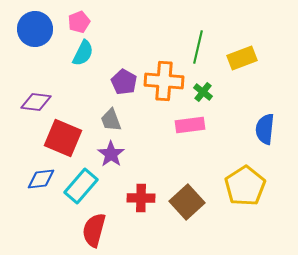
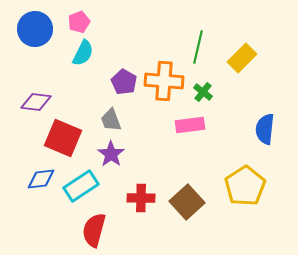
yellow rectangle: rotated 24 degrees counterclockwise
cyan rectangle: rotated 16 degrees clockwise
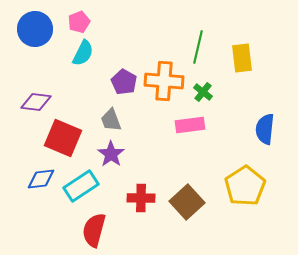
yellow rectangle: rotated 52 degrees counterclockwise
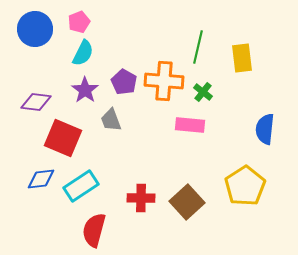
pink rectangle: rotated 12 degrees clockwise
purple star: moved 26 px left, 64 px up
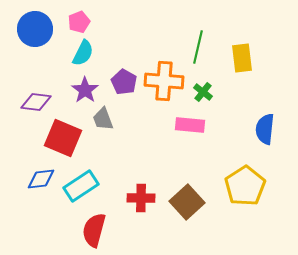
gray trapezoid: moved 8 px left, 1 px up
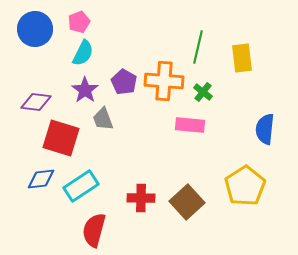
red square: moved 2 px left; rotated 6 degrees counterclockwise
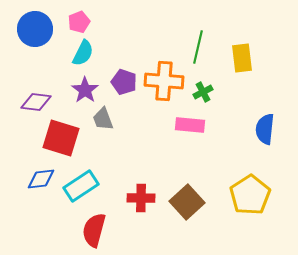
purple pentagon: rotated 10 degrees counterclockwise
green cross: rotated 24 degrees clockwise
yellow pentagon: moved 5 px right, 9 px down
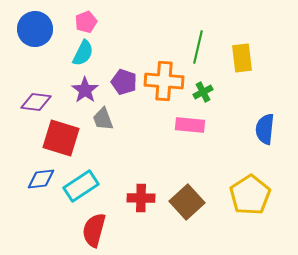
pink pentagon: moved 7 px right
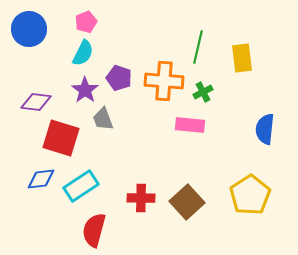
blue circle: moved 6 px left
purple pentagon: moved 5 px left, 4 px up
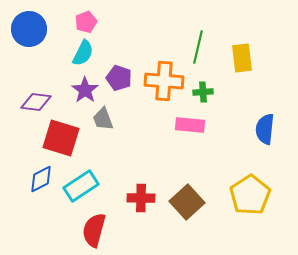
green cross: rotated 24 degrees clockwise
blue diamond: rotated 20 degrees counterclockwise
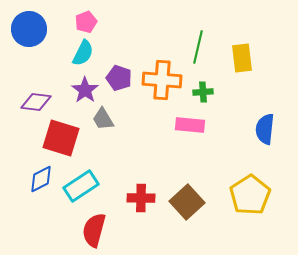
orange cross: moved 2 px left, 1 px up
gray trapezoid: rotated 10 degrees counterclockwise
